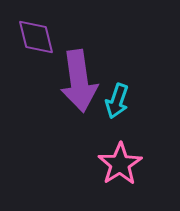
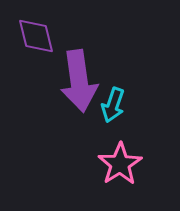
purple diamond: moved 1 px up
cyan arrow: moved 4 px left, 4 px down
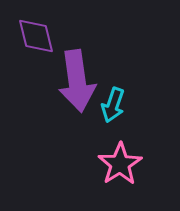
purple arrow: moved 2 px left
